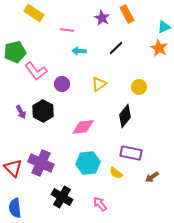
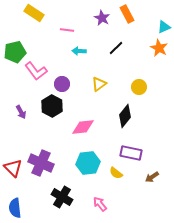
black hexagon: moved 9 px right, 5 px up
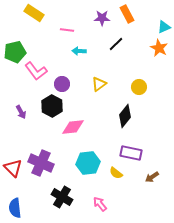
purple star: rotated 28 degrees counterclockwise
black line: moved 4 px up
pink diamond: moved 10 px left
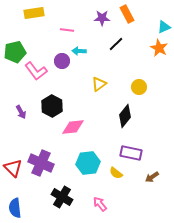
yellow rectangle: rotated 42 degrees counterclockwise
purple circle: moved 23 px up
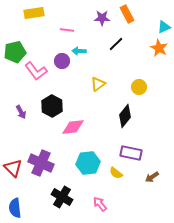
yellow triangle: moved 1 px left
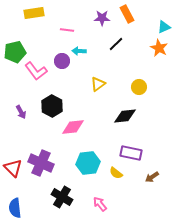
black diamond: rotated 45 degrees clockwise
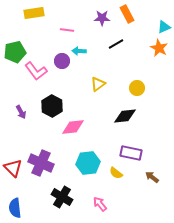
black line: rotated 14 degrees clockwise
yellow circle: moved 2 px left, 1 px down
brown arrow: rotated 72 degrees clockwise
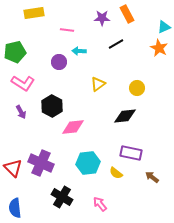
purple circle: moved 3 px left, 1 px down
pink L-shape: moved 13 px left, 12 px down; rotated 20 degrees counterclockwise
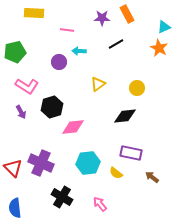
yellow rectangle: rotated 12 degrees clockwise
pink L-shape: moved 4 px right, 3 px down
black hexagon: moved 1 px down; rotated 15 degrees clockwise
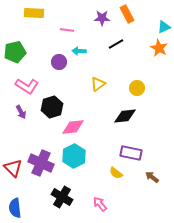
cyan hexagon: moved 14 px left, 7 px up; rotated 20 degrees counterclockwise
